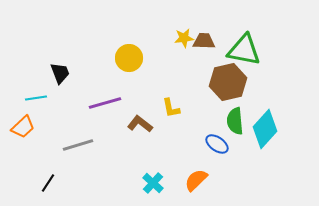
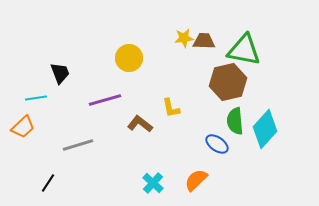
purple line: moved 3 px up
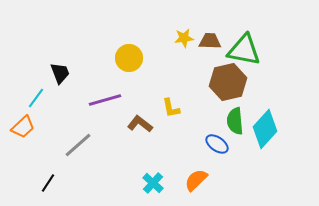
brown trapezoid: moved 6 px right
cyan line: rotated 45 degrees counterclockwise
gray line: rotated 24 degrees counterclockwise
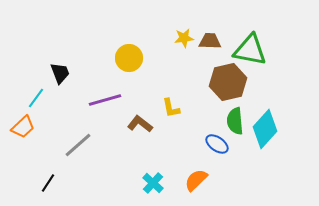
green triangle: moved 6 px right
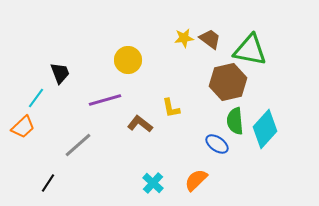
brown trapezoid: moved 2 px up; rotated 35 degrees clockwise
yellow circle: moved 1 px left, 2 px down
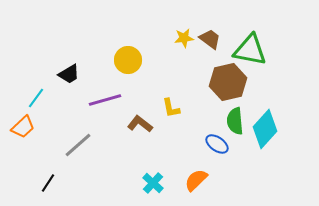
black trapezoid: moved 9 px right, 1 px down; rotated 80 degrees clockwise
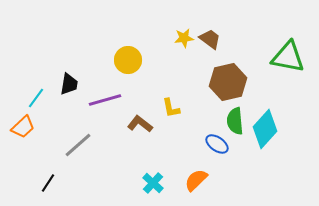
green triangle: moved 38 px right, 7 px down
black trapezoid: moved 10 px down; rotated 50 degrees counterclockwise
